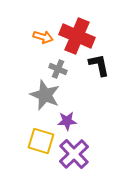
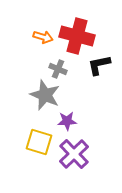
red cross: rotated 8 degrees counterclockwise
black L-shape: rotated 90 degrees counterclockwise
yellow square: moved 2 px left, 1 px down
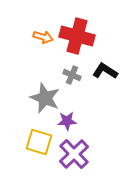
black L-shape: moved 6 px right, 6 px down; rotated 45 degrees clockwise
gray cross: moved 14 px right, 6 px down
gray star: moved 3 px down
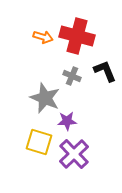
black L-shape: rotated 35 degrees clockwise
gray cross: moved 1 px down
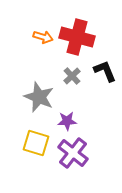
red cross: moved 1 px down
gray cross: rotated 24 degrees clockwise
gray star: moved 6 px left, 1 px up
yellow square: moved 3 px left, 1 px down
purple cross: moved 1 px left, 1 px up; rotated 8 degrees counterclockwise
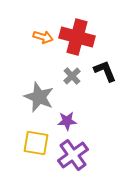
yellow square: rotated 8 degrees counterclockwise
purple cross: moved 2 px down; rotated 16 degrees clockwise
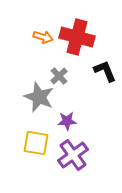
gray cross: moved 13 px left
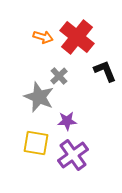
red cross: rotated 24 degrees clockwise
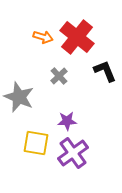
gray star: moved 20 px left
purple cross: moved 2 px up
